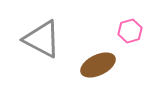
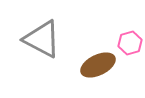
pink hexagon: moved 12 px down
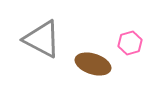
brown ellipse: moved 5 px left, 1 px up; rotated 44 degrees clockwise
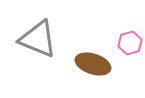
gray triangle: moved 4 px left; rotated 6 degrees counterclockwise
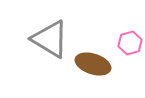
gray triangle: moved 12 px right; rotated 9 degrees clockwise
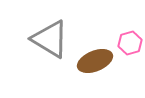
brown ellipse: moved 2 px right, 3 px up; rotated 40 degrees counterclockwise
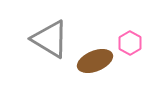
pink hexagon: rotated 15 degrees counterclockwise
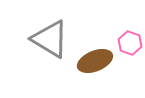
pink hexagon: rotated 10 degrees counterclockwise
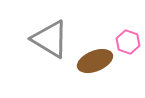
pink hexagon: moved 2 px left, 1 px up
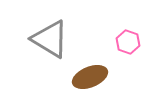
brown ellipse: moved 5 px left, 16 px down
